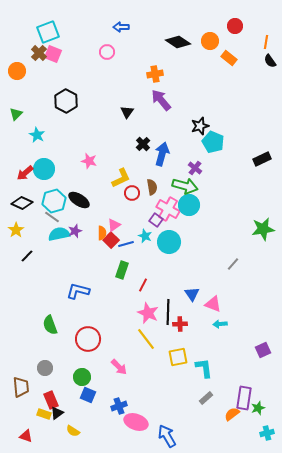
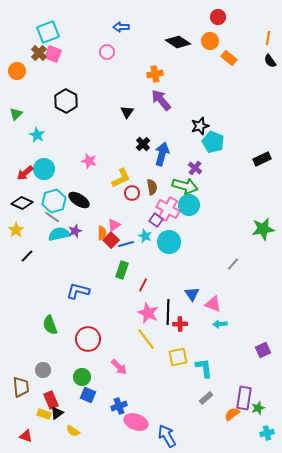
red circle at (235, 26): moved 17 px left, 9 px up
orange line at (266, 42): moved 2 px right, 4 px up
gray circle at (45, 368): moved 2 px left, 2 px down
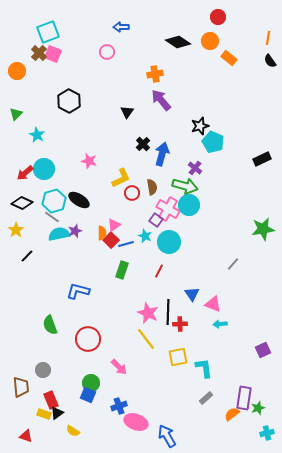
black hexagon at (66, 101): moved 3 px right
red line at (143, 285): moved 16 px right, 14 px up
green circle at (82, 377): moved 9 px right, 6 px down
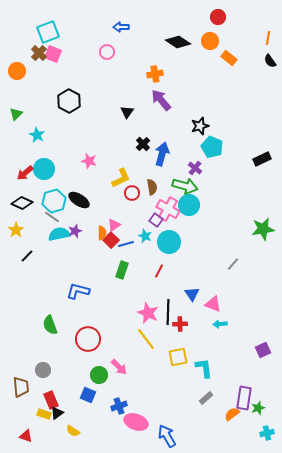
cyan pentagon at (213, 142): moved 1 px left, 5 px down
green circle at (91, 383): moved 8 px right, 8 px up
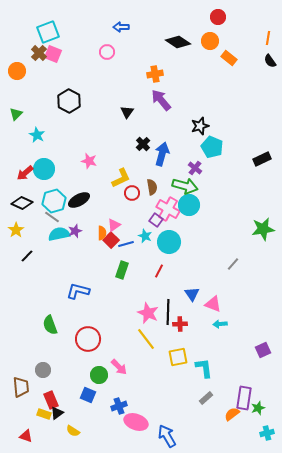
black ellipse at (79, 200): rotated 60 degrees counterclockwise
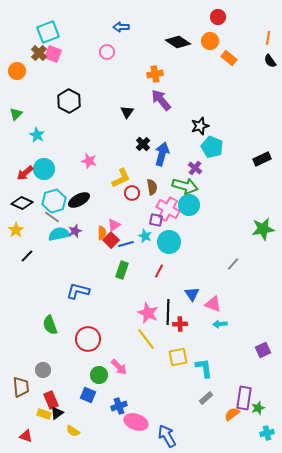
purple square at (156, 220): rotated 24 degrees counterclockwise
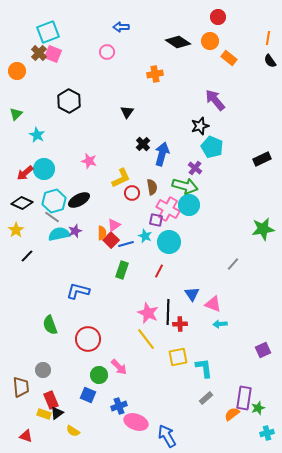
purple arrow at (161, 100): moved 54 px right
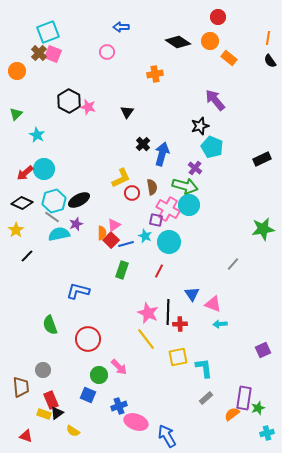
pink star at (89, 161): moved 1 px left, 54 px up
purple star at (75, 231): moved 1 px right, 7 px up
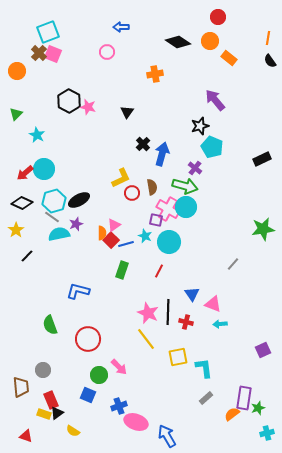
cyan circle at (189, 205): moved 3 px left, 2 px down
red cross at (180, 324): moved 6 px right, 2 px up; rotated 16 degrees clockwise
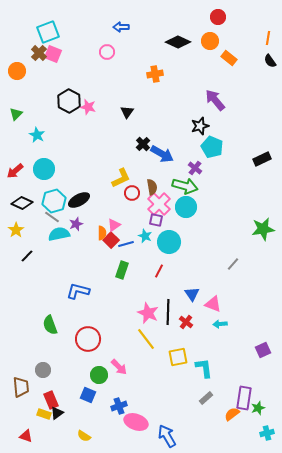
black diamond at (178, 42): rotated 10 degrees counterclockwise
blue arrow at (162, 154): rotated 105 degrees clockwise
red arrow at (25, 173): moved 10 px left, 2 px up
pink cross at (168, 209): moved 9 px left, 5 px up; rotated 15 degrees clockwise
red cross at (186, 322): rotated 24 degrees clockwise
yellow semicircle at (73, 431): moved 11 px right, 5 px down
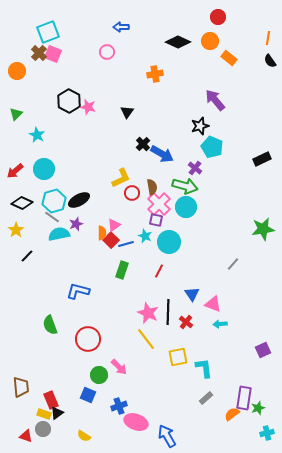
gray circle at (43, 370): moved 59 px down
